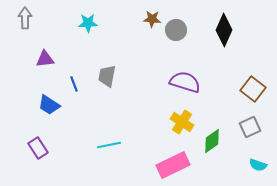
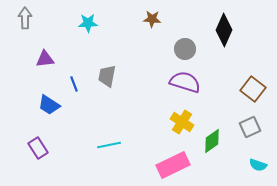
gray circle: moved 9 px right, 19 px down
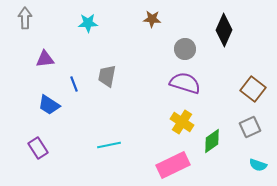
purple semicircle: moved 1 px down
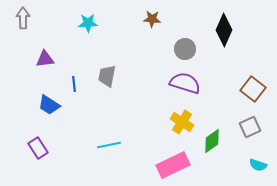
gray arrow: moved 2 px left
blue line: rotated 14 degrees clockwise
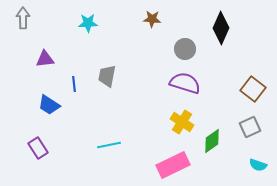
black diamond: moved 3 px left, 2 px up
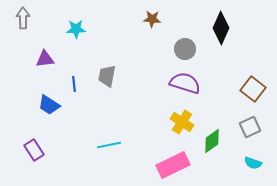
cyan star: moved 12 px left, 6 px down
purple rectangle: moved 4 px left, 2 px down
cyan semicircle: moved 5 px left, 2 px up
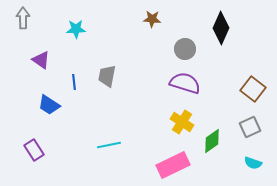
purple triangle: moved 4 px left, 1 px down; rotated 42 degrees clockwise
blue line: moved 2 px up
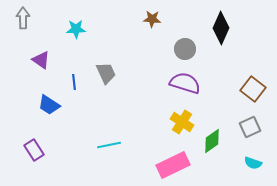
gray trapezoid: moved 1 px left, 3 px up; rotated 145 degrees clockwise
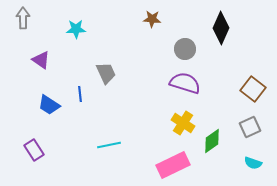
blue line: moved 6 px right, 12 px down
yellow cross: moved 1 px right, 1 px down
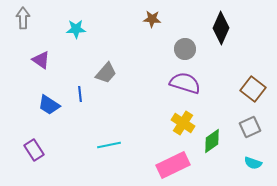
gray trapezoid: rotated 65 degrees clockwise
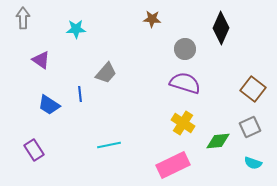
green diamond: moved 6 px right; rotated 30 degrees clockwise
